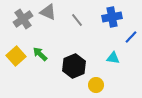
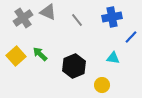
gray cross: moved 1 px up
yellow circle: moved 6 px right
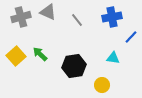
gray cross: moved 2 px left, 1 px up; rotated 18 degrees clockwise
black hexagon: rotated 15 degrees clockwise
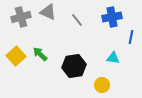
blue line: rotated 32 degrees counterclockwise
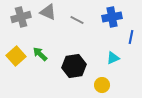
gray line: rotated 24 degrees counterclockwise
cyan triangle: rotated 32 degrees counterclockwise
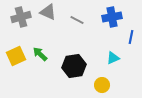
yellow square: rotated 18 degrees clockwise
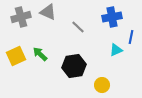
gray line: moved 1 px right, 7 px down; rotated 16 degrees clockwise
cyan triangle: moved 3 px right, 8 px up
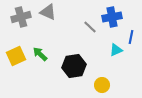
gray line: moved 12 px right
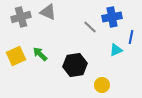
black hexagon: moved 1 px right, 1 px up
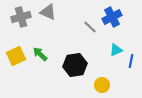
blue cross: rotated 18 degrees counterclockwise
blue line: moved 24 px down
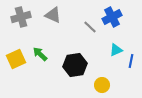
gray triangle: moved 5 px right, 3 px down
yellow square: moved 3 px down
